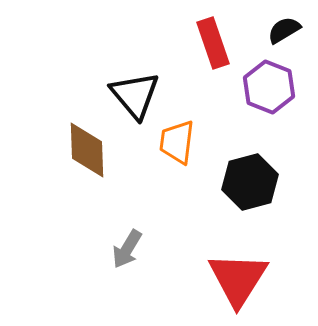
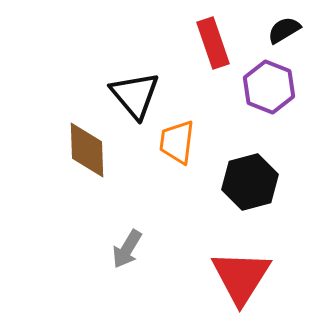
red triangle: moved 3 px right, 2 px up
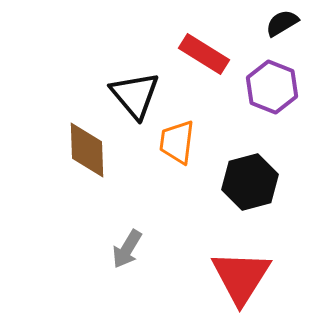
black semicircle: moved 2 px left, 7 px up
red rectangle: moved 9 px left, 11 px down; rotated 39 degrees counterclockwise
purple hexagon: moved 3 px right
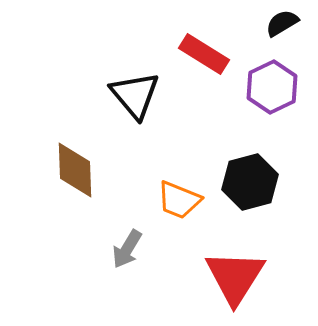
purple hexagon: rotated 12 degrees clockwise
orange trapezoid: moved 2 px right, 58 px down; rotated 75 degrees counterclockwise
brown diamond: moved 12 px left, 20 px down
red triangle: moved 6 px left
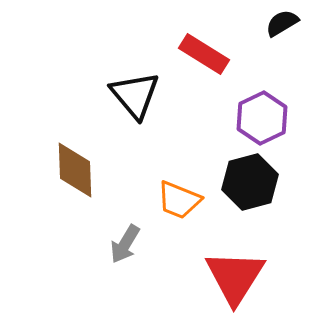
purple hexagon: moved 10 px left, 31 px down
gray arrow: moved 2 px left, 5 px up
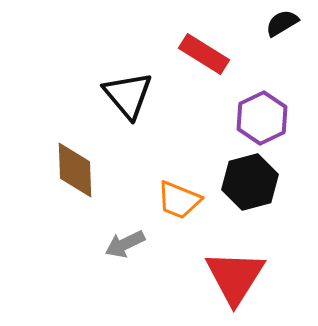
black triangle: moved 7 px left
gray arrow: rotated 33 degrees clockwise
